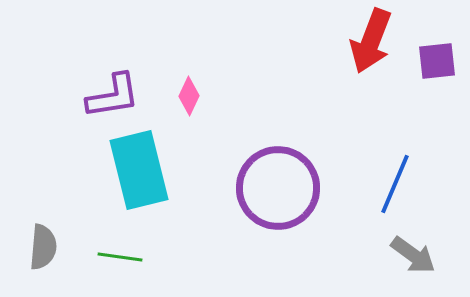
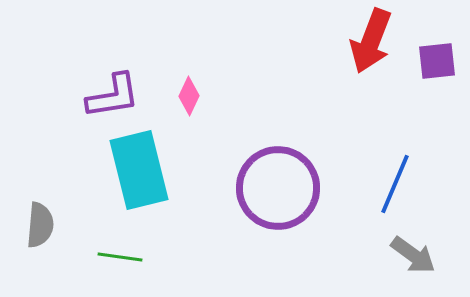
gray semicircle: moved 3 px left, 22 px up
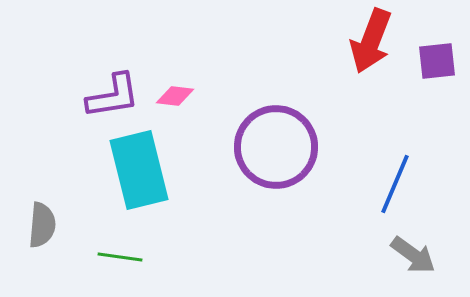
pink diamond: moved 14 px left; rotated 72 degrees clockwise
purple circle: moved 2 px left, 41 px up
gray semicircle: moved 2 px right
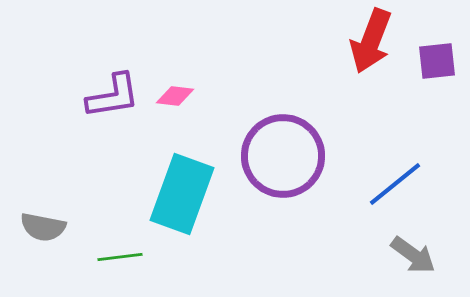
purple circle: moved 7 px right, 9 px down
cyan rectangle: moved 43 px right, 24 px down; rotated 34 degrees clockwise
blue line: rotated 28 degrees clockwise
gray semicircle: moved 1 px right, 2 px down; rotated 96 degrees clockwise
green line: rotated 15 degrees counterclockwise
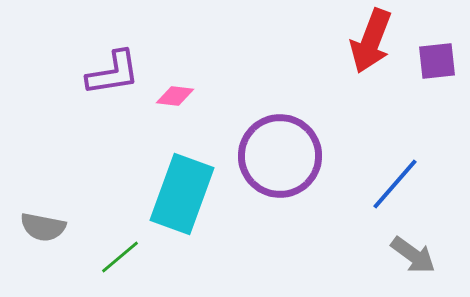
purple L-shape: moved 23 px up
purple circle: moved 3 px left
blue line: rotated 10 degrees counterclockwise
green line: rotated 33 degrees counterclockwise
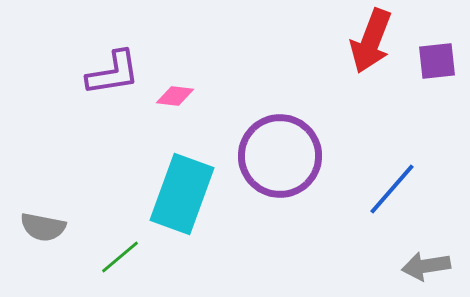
blue line: moved 3 px left, 5 px down
gray arrow: moved 13 px right, 11 px down; rotated 135 degrees clockwise
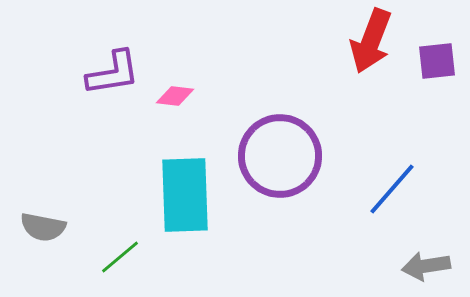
cyan rectangle: moved 3 px right, 1 px down; rotated 22 degrees counterclockwise
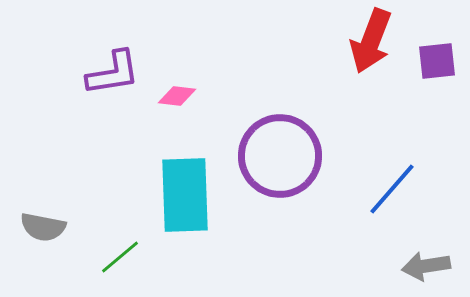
pink diamond: moved 2 px right
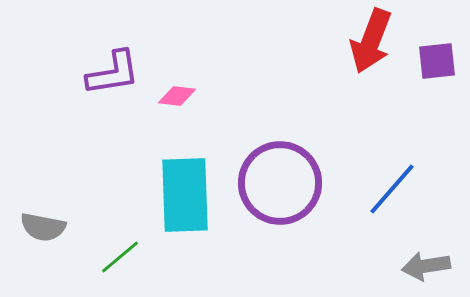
purple circle: moved 27 px down
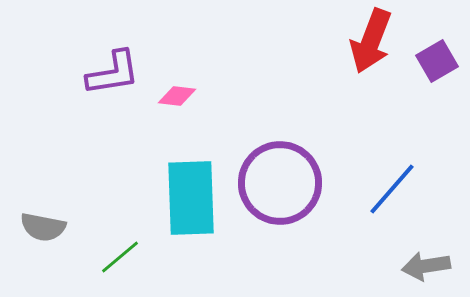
purple square: rotated 24 degrees counterclockwise
cyan rectangle: moved 6 px right, 3 px down
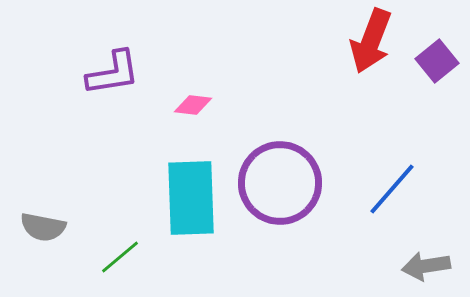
purple square: rotated 9 degrees counterclockwise
pink diamond: moved 16 px right, 9 px down
